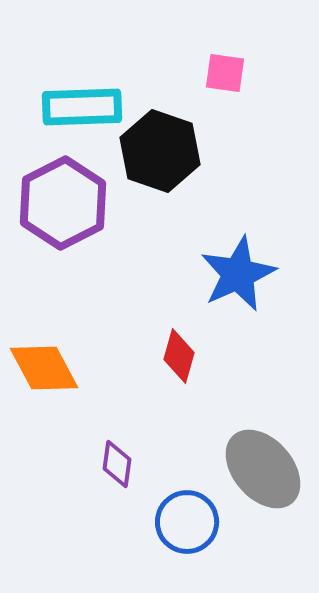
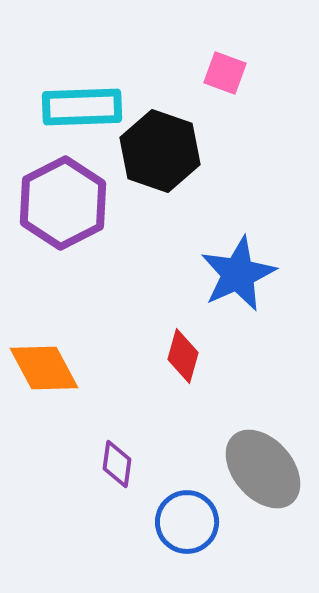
pink square: rotated 12 degrees clockwise
red diamond: moved 4 px right
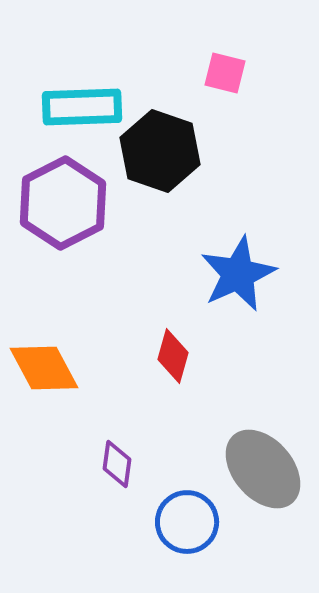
pink square: rotated 6 degrees counterclockwise
red diamond: moved 10 px left
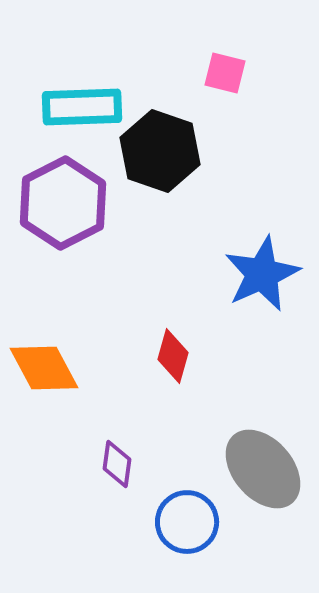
blue star: moved 24 px right
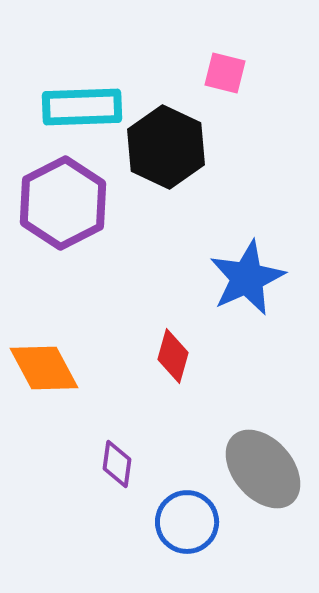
black hexagon: moved 6 px right, 4 px up; rotated 6 degrees clockwise
blue star: moved 15 px left, 4 px down
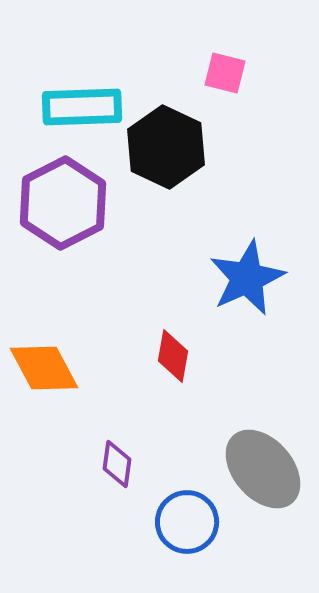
red diamond: rotated 6 degrees counterclockwise
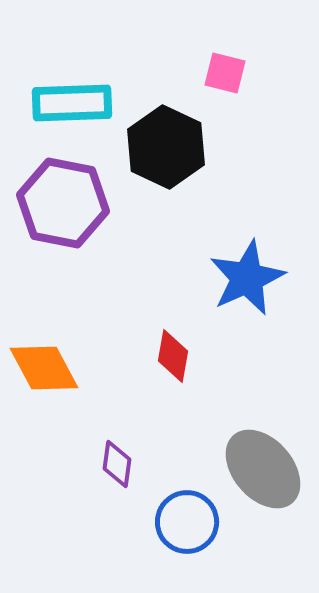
cyan rectangle: moved 10 px left, 4 px up
purple hexagon: rotated 22 degrees counterclockwise
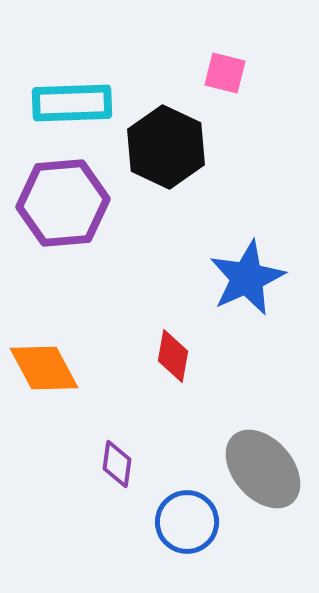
purple hexagon: rotated 16 degrees counterclockwise
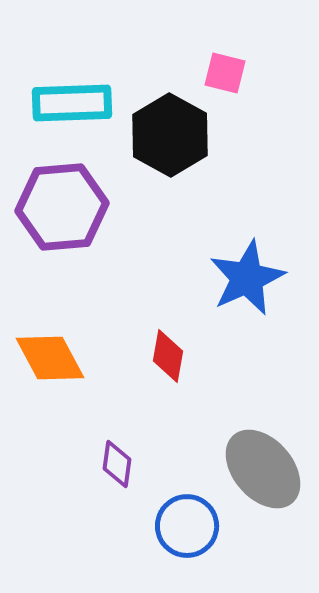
black hexagon: moved 4 px right, 12 px up; rotated 4 degrees clockwise
purple hexagon: moved 1 px left, 4 px down
red diamond: moved 5 px left
orange diamond: moved 6 px right, 10 px up
blue circle: moved 4 px down
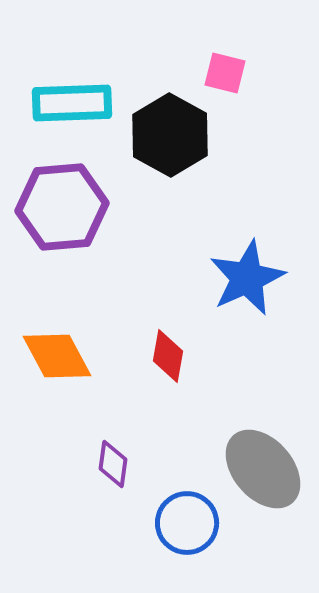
orange diamond: moved 7 px right, 2 px up
purple diamond: moved 4 px left
blue circle: moved 3 px up
